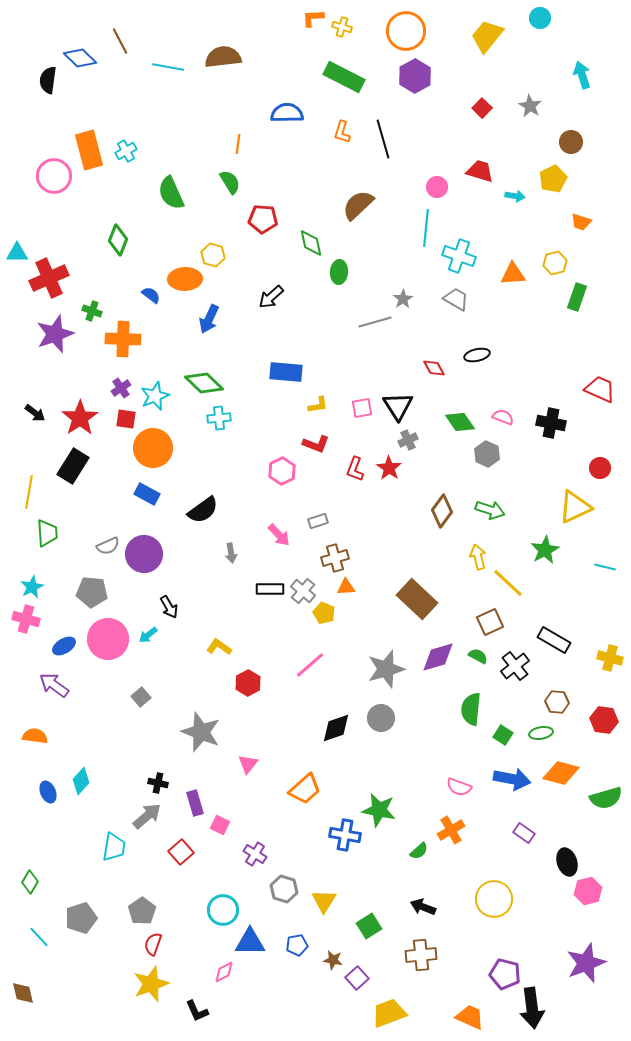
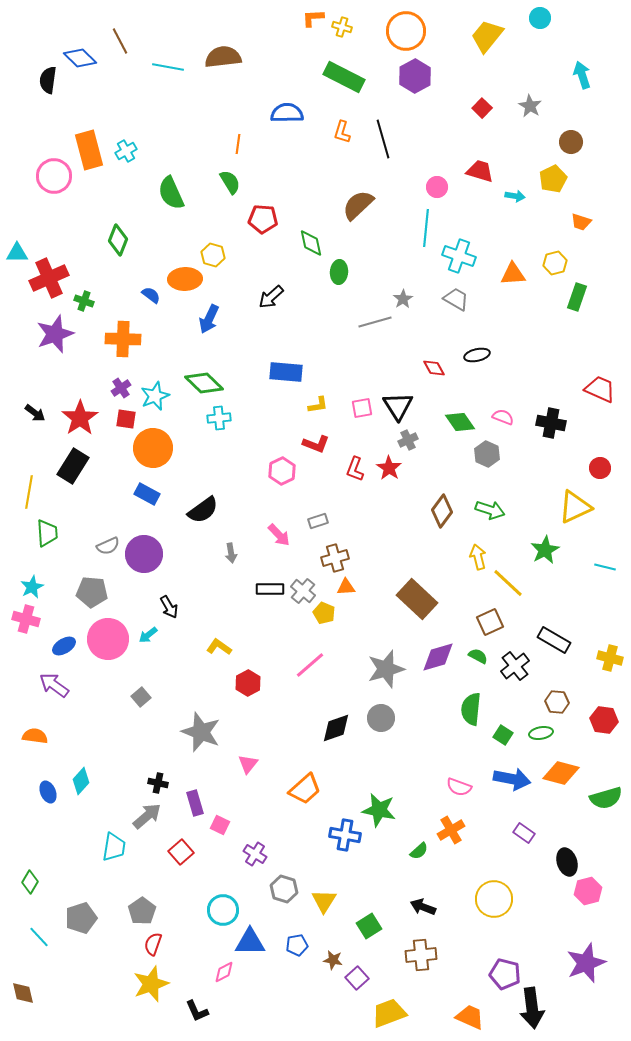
green cross at (92, 311): moved 8 px left, 10 px up
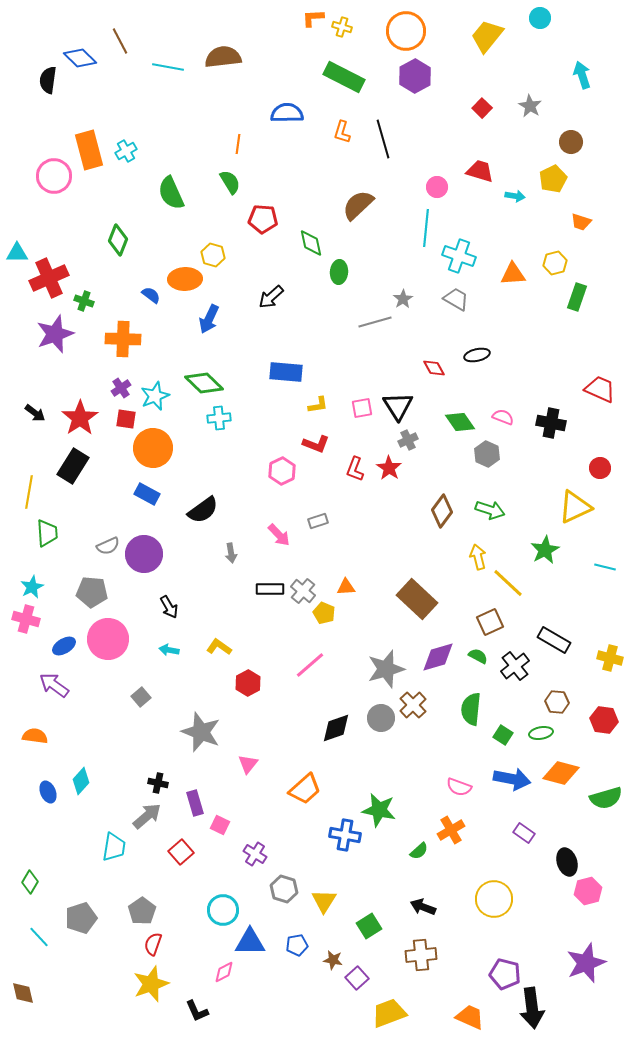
brown cross at (335, 558): moved 78 px right, 147 px down; rotated 28 degrees counterclockwise
cyan arrow at (148, 635): moved 21 px right, 15 px down; rotated 48 degrees clockwise
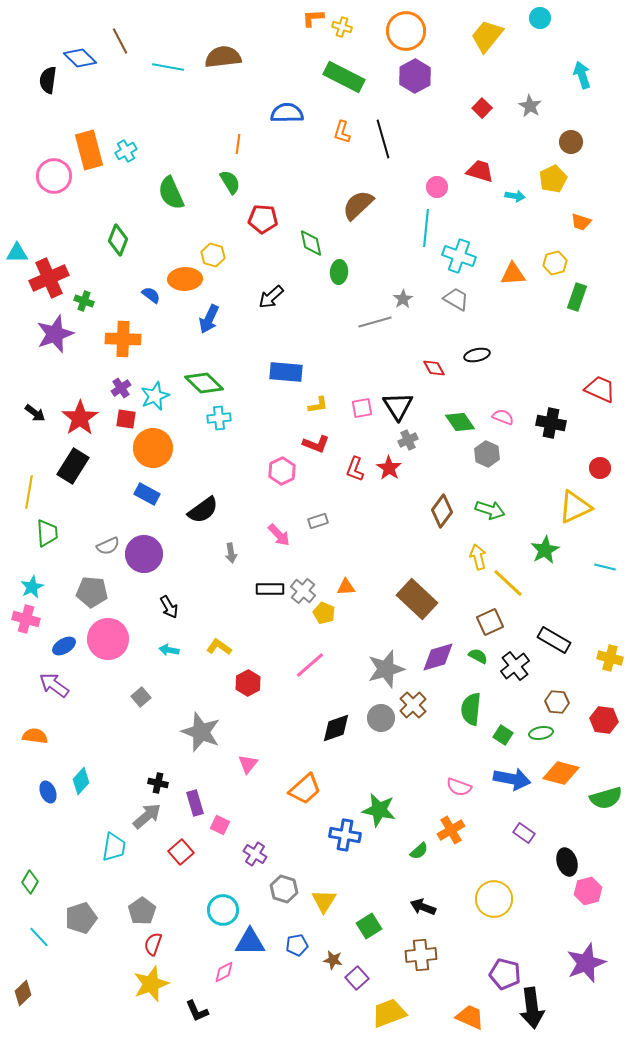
brown diamond at (23, 993): rotated 60 degrees clockwise
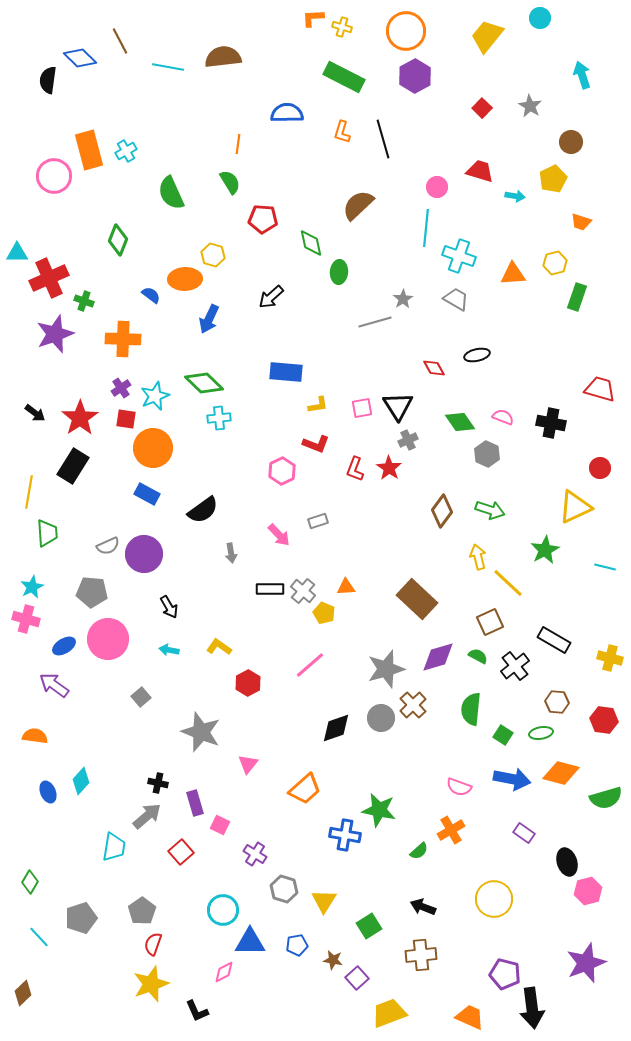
red trapezoid at (600, 389): rotated 8 degrees counterclockwise
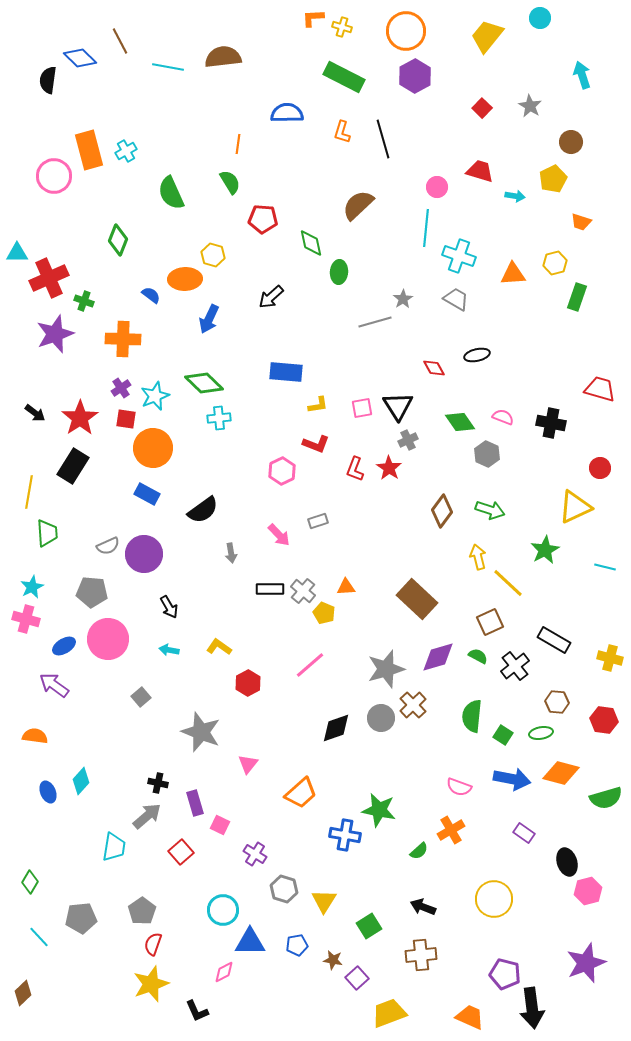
green semicircle at (471, 709): moved 1 px right, 7 px down
orange trapezoid at (305, 789): moved 4 px left, 4 px down
gray pentagon at (81, 918): rotated 12 degrees clockwise
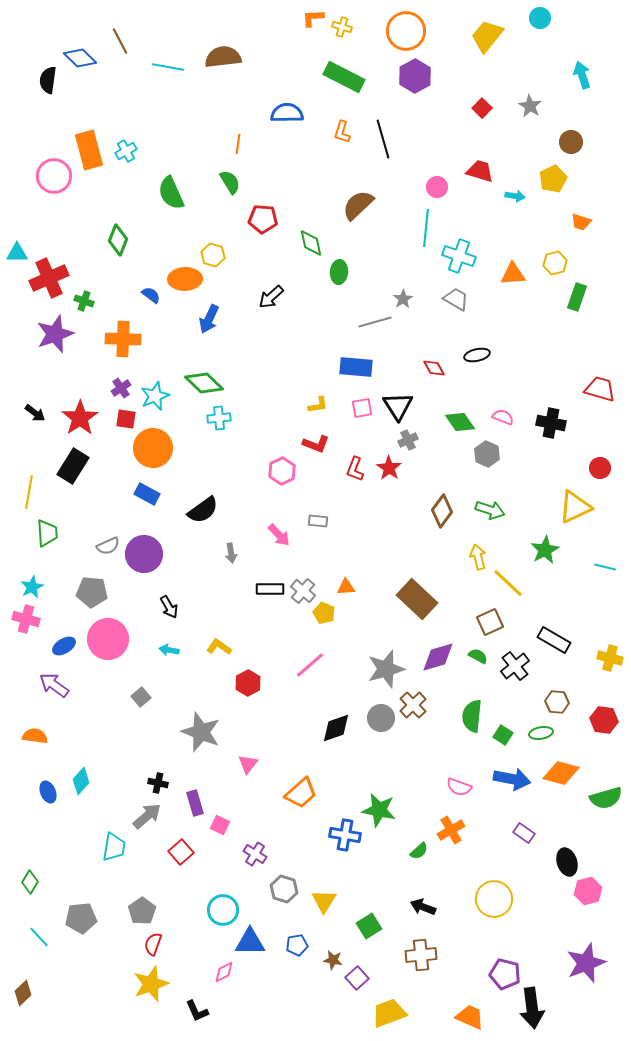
blue rectangle at (286, 372): moved 70 px right, 5 px up
gray rectangle at (318, 521): rotated 24 degrees clockwise
